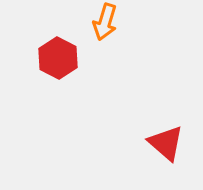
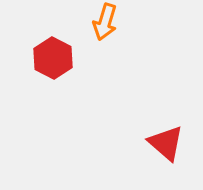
red hexagon: moved 5 px left
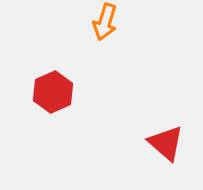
red hexagon: moved 34 px down; rotated 9 degrees clockwise
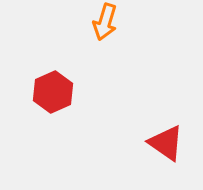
red triangle: rotated 6 degrees counterclockwise
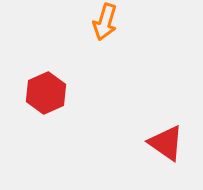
red hexagon: moved 7 px left, 1 px down
